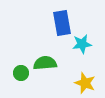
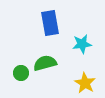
blue rectangle: moved 12 px left
green semicircle: rotated 10 degrees counterclockwise
yellow star: rotated 10 degrees clockwise
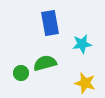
yellow star: rotated 15 degrees counterclockwise
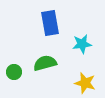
green circle: moved 7 px left, 1 px up
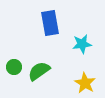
green semicircle: moved 6 px left, 8 px down; rotated 20 degrees counterclockwise
green circle: moved 5 px up
yellow star: rotated 15 degrees clockwise
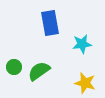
yellow star: rotated 15 degrees counterclockwise
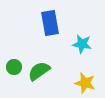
cyan star: rotated 18 degrees clockwise
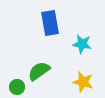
green circle: moved 3 px right, 20 px down
yellow star: moved 2 px left, 1 px up
